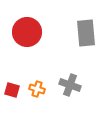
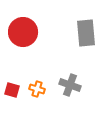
red circle: moved 4 px left
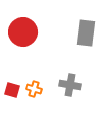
gray rectangle: rotated 12 degrees clockwise
gray cross: rotated 10 degrees counterclockwise
orange cross: moved 3 px left
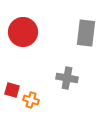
gray cross: moved 3 px left, 7 px up
orange cross: moved 3 px left, 11 px down
